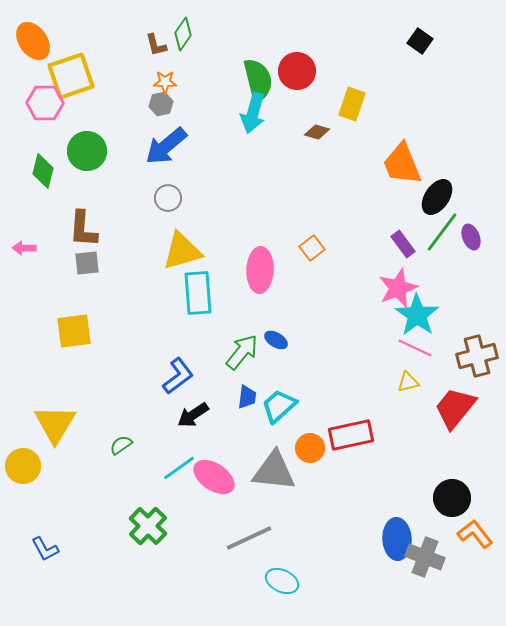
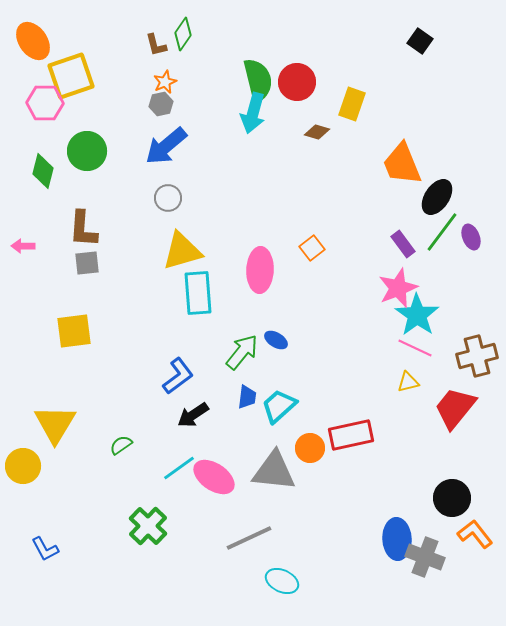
red circle at (297, 71): moved 11 px down
orange star at (165, 82): rotated 25 degrees counterclockwise
pink arrow at (24, 248): moved 1 px left, 2 px up
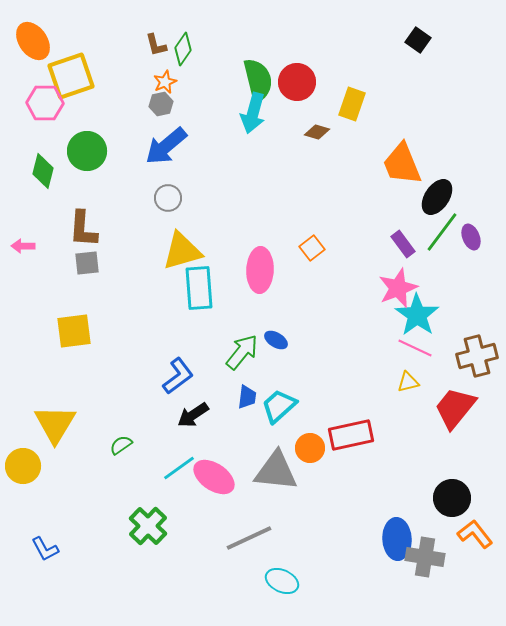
green diamond at (183, 34): moved 15 px down
black square at (420, 41): moved 2 px left, 1 px up
cyan rectangle at (198, 293): moved 1 px right, 5 px up
gray triangle at (274, 471): moved 2 px right
gray cross at (425, 557): rotated 12 degrees counterclockwise
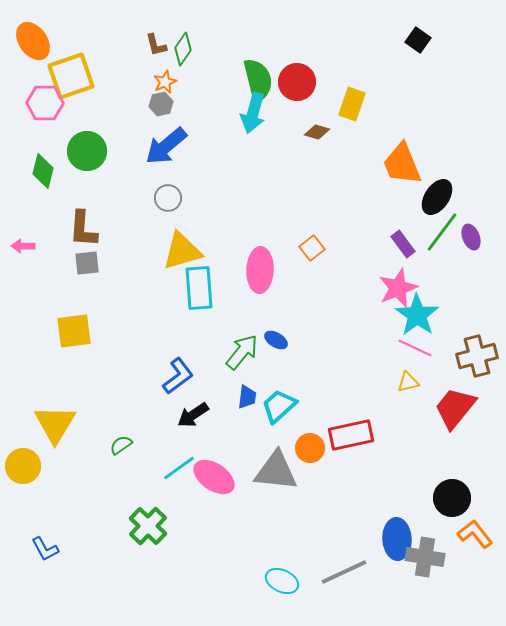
gray line at (249, 538): moved 95 px right, 34 px down
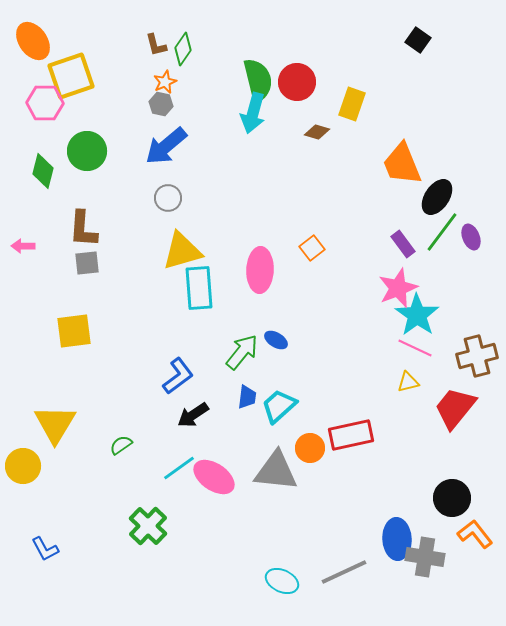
gray hexagon at (161, 104): rotated 25 degrees clockwise
